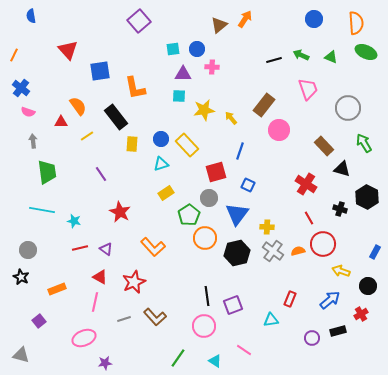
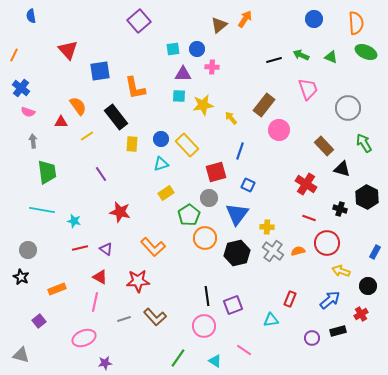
yellow star at (204, 110): moved 1 px left, 5 px up
red star at (120, 212): rotated 15 degrees counterclockwise
red line at (309, 218): rotated 40 degrees counterclockwise
red circle at (323, 244): moved 4 px right, 1 px up
red star at (134, 282): moved 4 px right, 1 px up; rotated 20 degrees clockwise
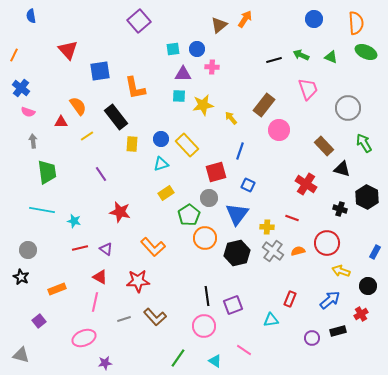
red line at (309, 218): moved 17 px left
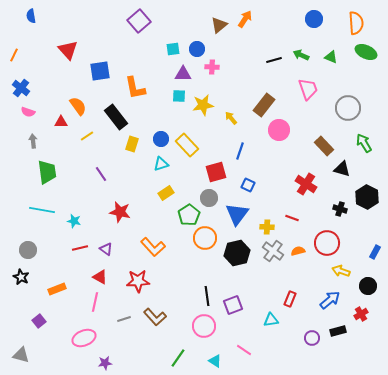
yellow rectangle at (132, 144): rotated 14 degrees clockwise
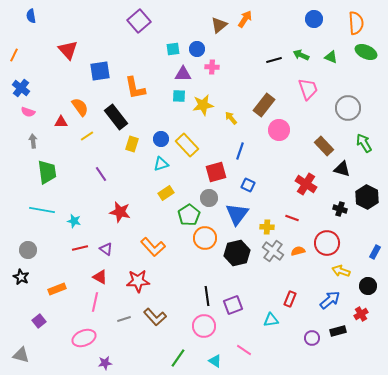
orange semicircle at (78, 106): moved 2 px right, 1 px down
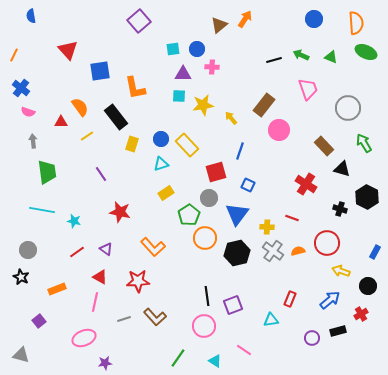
red line at (80, 248): moved 3 px left, 4 px down; rotated 21 degrees counterclockwise
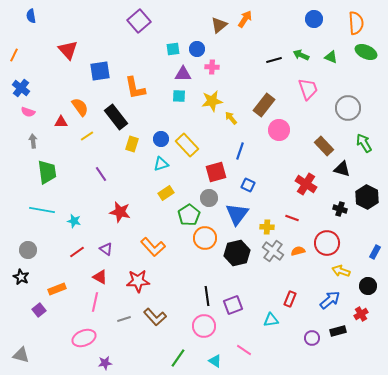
yellow star at (203, 105): moved 9 px right, 4 px up
purple square at (39, 321): moved 11 px up
